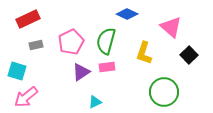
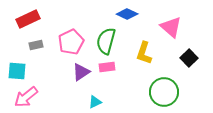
black square: moved 3 px down
cyan square: rotated 12 degrees counterclockwise
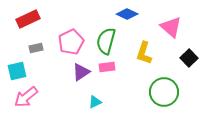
gray rectangle: moved 3 px down
cyan square: rotated 18 degrees counterclockwise
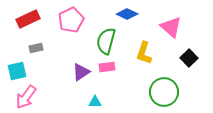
pink pentagon: moved 22 px up
pink arrow: rotated 15 degrees counterclockwise
cyan triangle: rotated 24 degrees clockwise
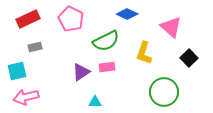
pink pentagon: moved 1 px up; rotated 20 degrees counterclockwise
green semicircle: rotated 132 degrees counterclockwise
gray rectangle: moved 1 px left, 1 px up
pink arrow: rotated 40 degrees clockwise
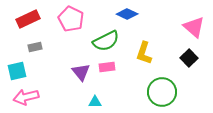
pink triangle: moved 23 px right
purple triangle: rotated 36 degrees counterclockwise
green circle: moved 2 px left
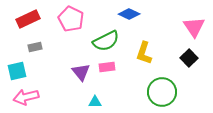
blue diamond: moved 2 px right
pink triangle: rotated 15 degrees clockwise
